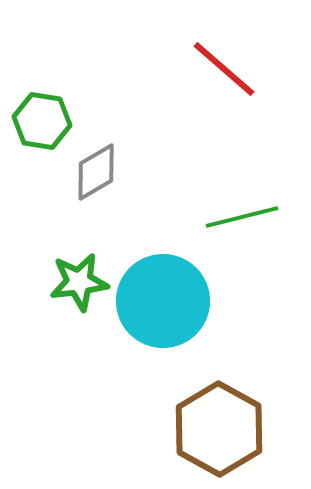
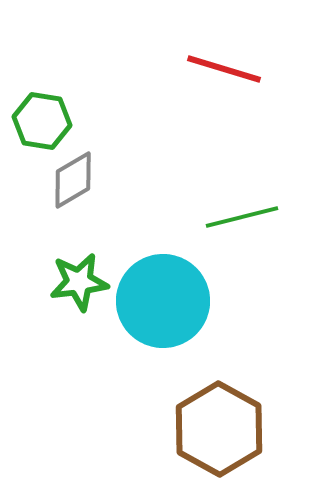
red line: rotated 24 degrees counterclockwise
gray diamond: moved 23 px left, 8 px down
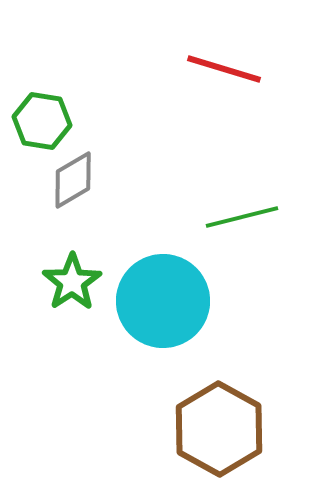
green star: moved 7 px left; rotated 26 degrees counterclockwise
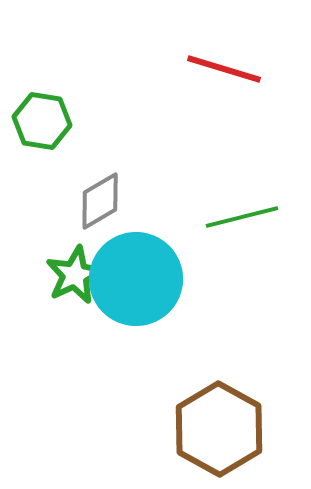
gray diamond: moved 27 px right, 21 px down
green star: moved 3 px right, 7 px up; rotated 8 degrees clockwise
cyan circle: moved 27 px left, 22 px up
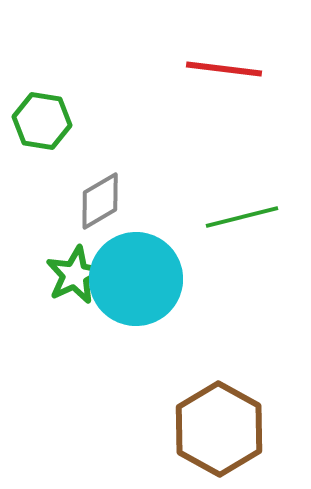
red line: rotated 10 degrees counterclockwise
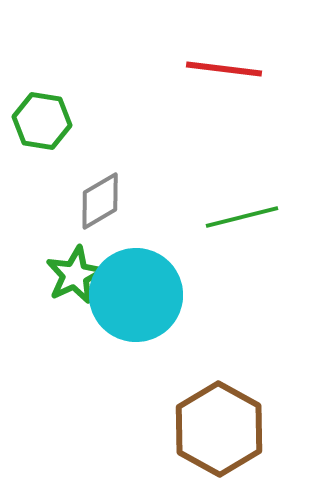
cyan circle: moved 16 px down
